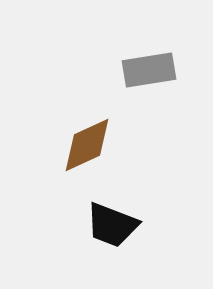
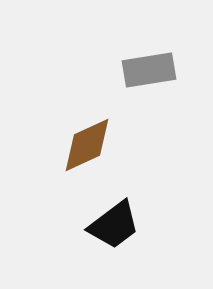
black trapezoid: moved 2 px right; rotated 58 degrees counterclockwise
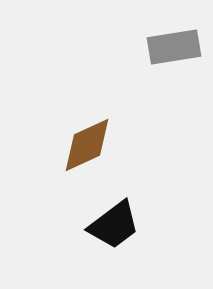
gray rectangle: moved 25 px right, 23 px up
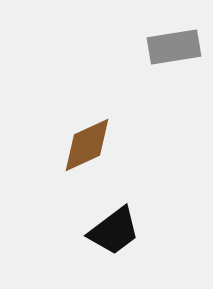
black trapezoid: moved 6 px down
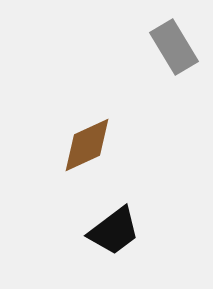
gray rectangle: rotated 68 degrees clockwise
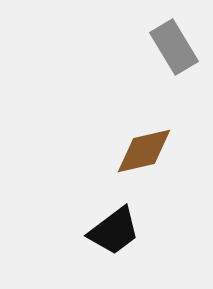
brown diamond: moved 57 px right, 6 px down; rotated 12 degrees clockwise
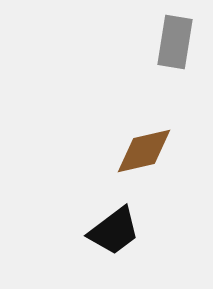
gray rectangle: moved 1 px right, 5 px up; rotated 40 degrees clockwise
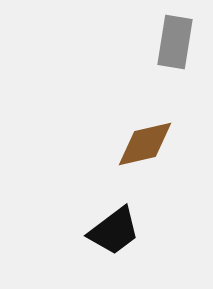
brown diamond: moved 1 px right, 7 px up
